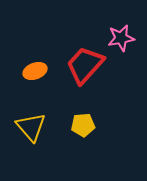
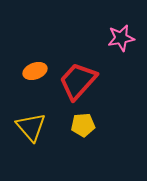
red trapezoid: moved 7 px left, 16 px down
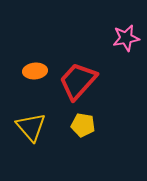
pink star: moved 5 px right
orange ellipse: rotated 15 degrees clockwise
yellow pentagon: rotated 15 degrees clockwise
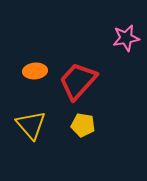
yellow triangle: moved 2 px up
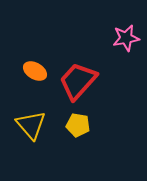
orange ellipse: rotated 35 degrees clockwise
yellow pentagon: moved 5 px left
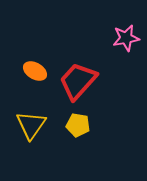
yellow triangle: rotated 16 degrees clockwise
